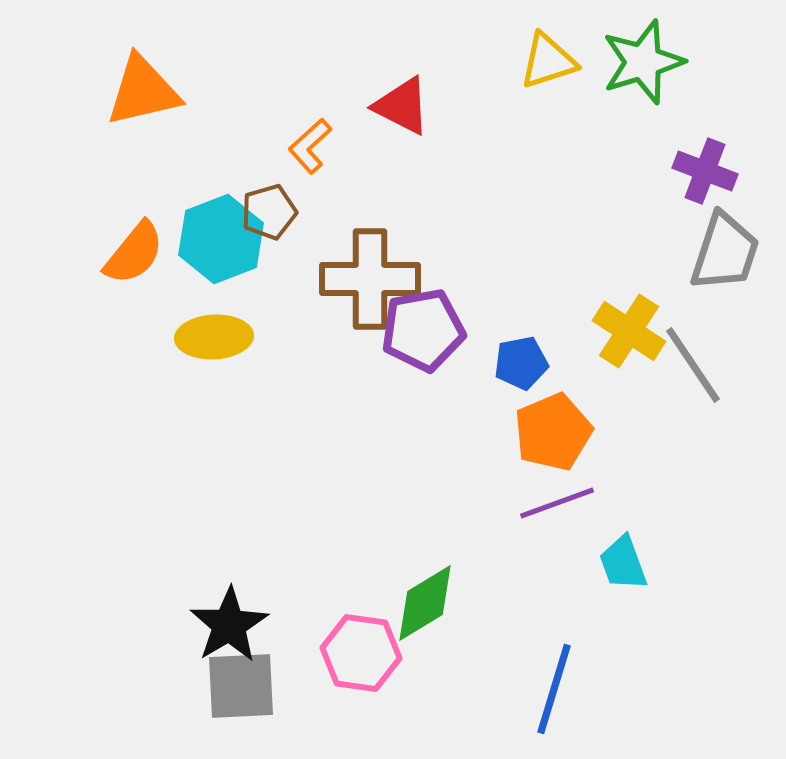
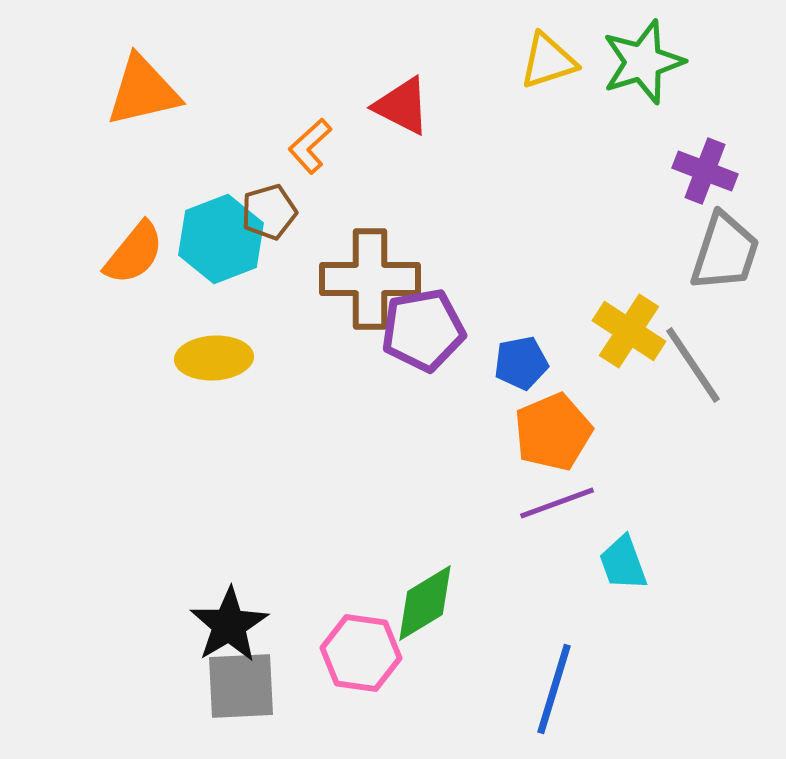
yellow ellipse: moved 21 px down
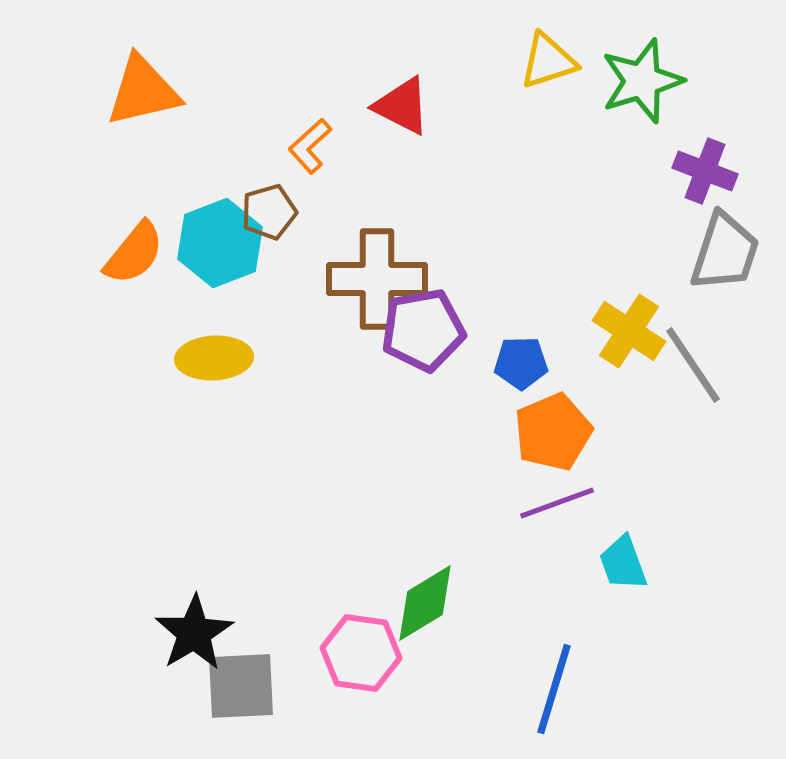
green star: moved 1 px left, 19 px down
cyan hexagon: moved 1 px left, 4 px down
brown cross: moved 7 px right
blue pentagon: rotated 10 degrees clockwise
black star: moved 35 px left, 8 px down
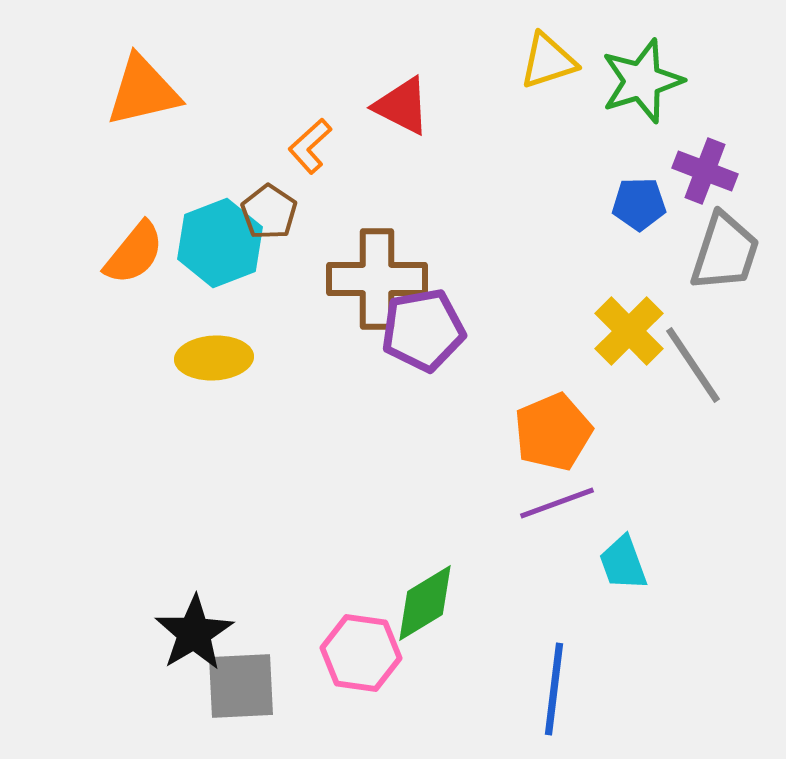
brown pentagon: rotated 22 degrees counterclockwise
yellow cross: rotated 12 degrees clockwise
blue pentagon: moved 118 px right, 159 px up
blue line: rotated 10 degrees counterclockwise
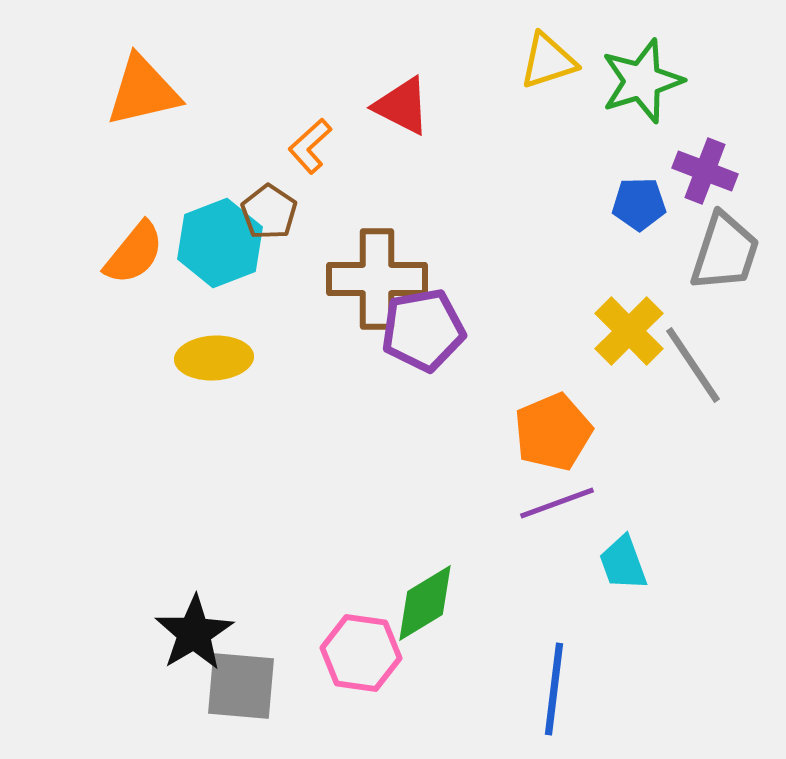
gray square: rotated 8 degrees clockwise
